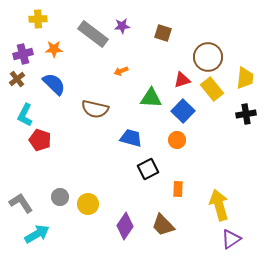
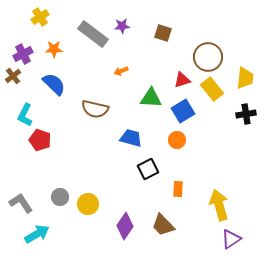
yellow cross: moved 2 px right, 2 px up; rotated 30 degrees counterclockwise
purple cross: rotated 12 degrees counterclockwise
brown cross: moved 4 px left, 3 px up
blue square: rotated 15 degrees clockwise
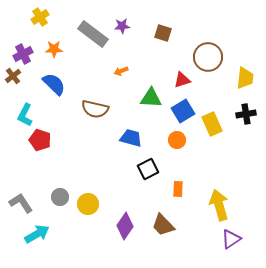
yellow rectangle: moved 35 px down; rotated 15 degrees clockwise
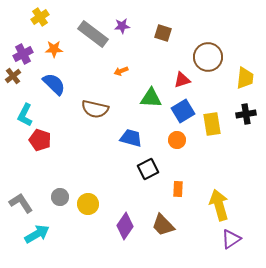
yellow rectangle: rotated 15 degrees clockwise
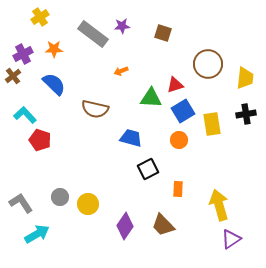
brown circle: moved 7 px down
red triangle: moved 7 px left, 5 px down
cyan L-shape: rotated 110 degrees clockwise
orange circle: moved 2 px right
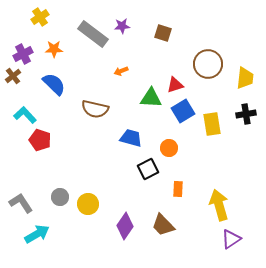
orange circle: moved 10 px left, 8 px down
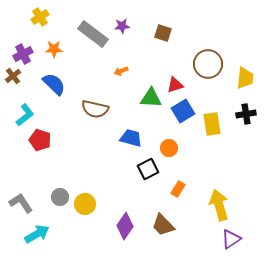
cyan L-shape: rotated 95 degrees clockwise
orange rectangle: rotated 28 degrees clockwise
yellow circle: moved 3 px left
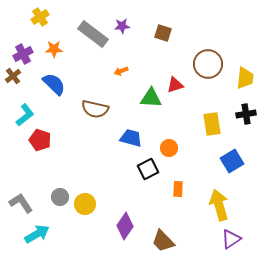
blue square: moved 49 px right, 50 px down
orange rectangle: rotated 28 degrees counterclockwise
brown trapezoid: moved 16 px down
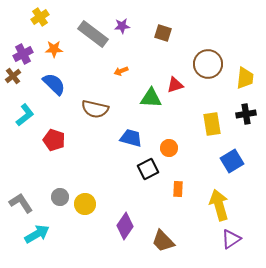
red pentagon: moved 14 px right
